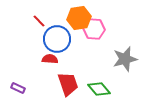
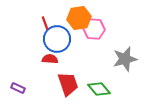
red line: moved 6 px right, 2 px down; rotated 24 degrees clockwise
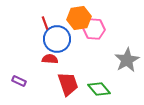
gray star: moved 2 px right, 1 px down; rotated 15 degrees counterclockwise
purple rectangle: moved 1 px right, 7 px up
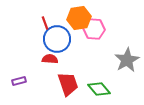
purple rectangle: rotated 40 degrees counterclockwise
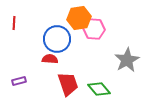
red line: moved 31 px left; rotated 24 degrees clockwise
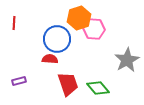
orange hexagon: rotated 10 degrees counterclockwise
green diamond: moved 1 px left, 1 px up
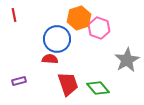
red line: moved 8 px up; rotated 16 degrees counterclockwise
pink hexagon: moved 5 px right, 1 px up; rotated 15 degrees clockwise
